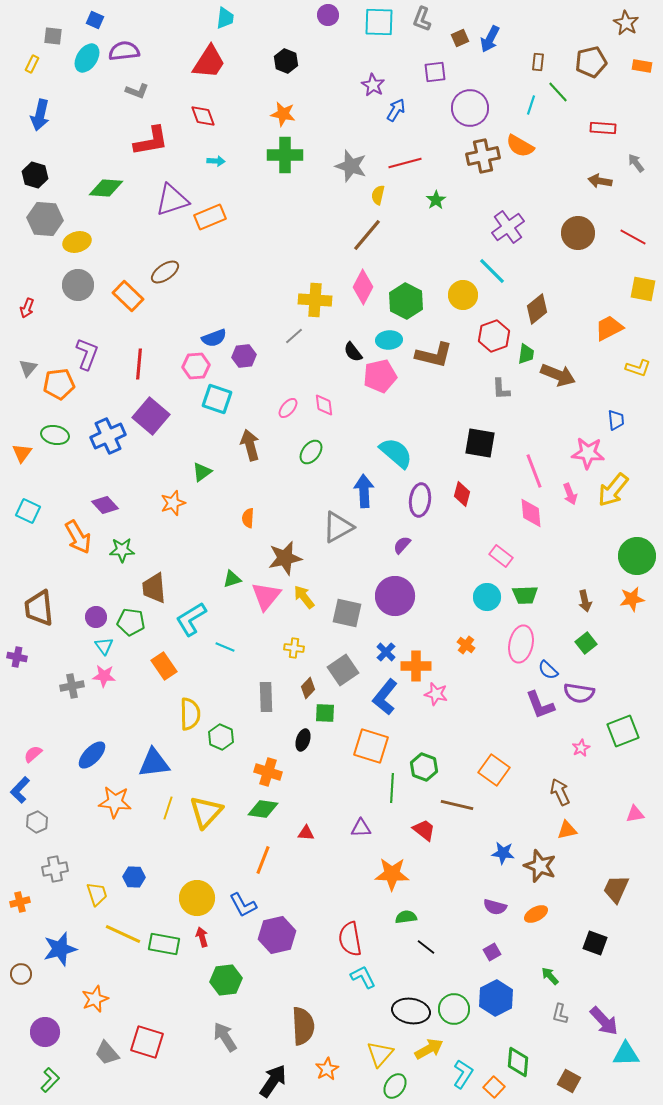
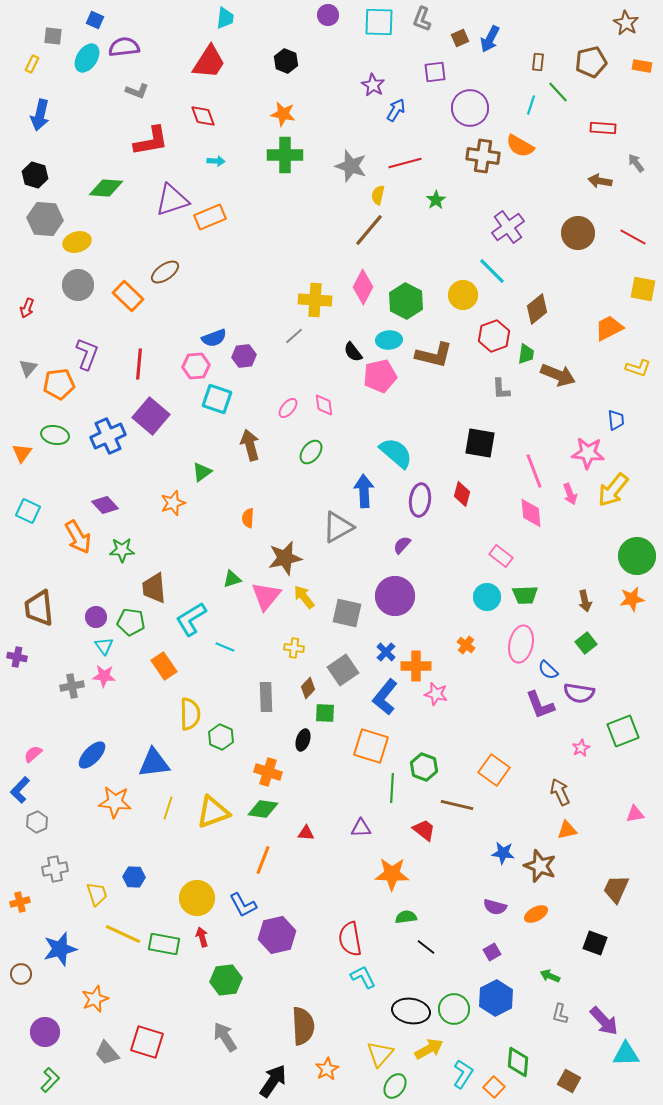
purple semicircle at (124, 51): moved 4 px up
brown cross at (483, 156): rotated 20 degrees clockwise
brown line at (367, 235): moved 2 px right, 5 px up
yellow triangle at (206, 812): moved 7 px right; rotated 27 degrees clockwise
green arrow at (550, 976): rotated 24 degrees counterclockwise
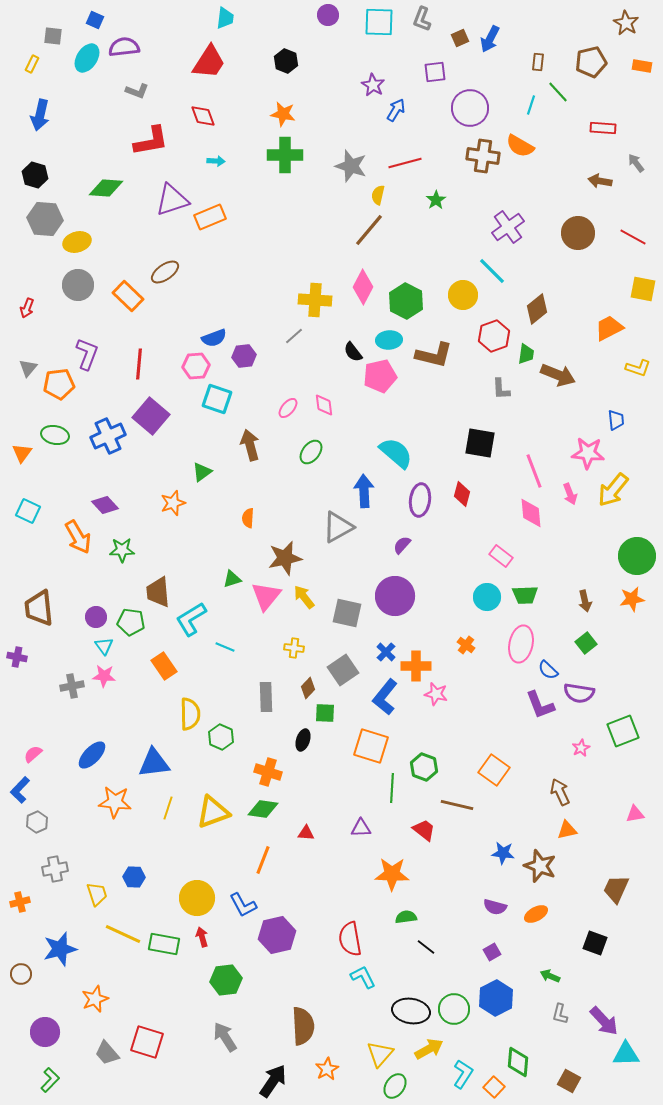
brown trapezoid at (154, 588): moved 4 px right, 4 px down
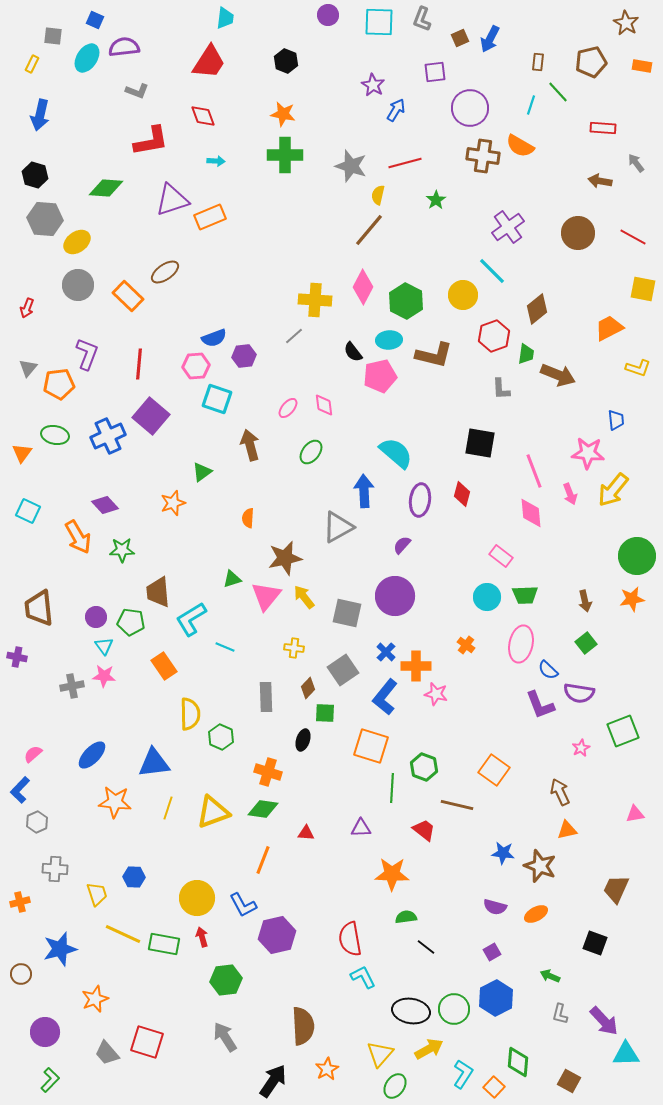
yellow ellipse at (77, 242): rotated 20 degrees counterclockwise
gray cross at (55, 869): rotated 15 degrees clockwise
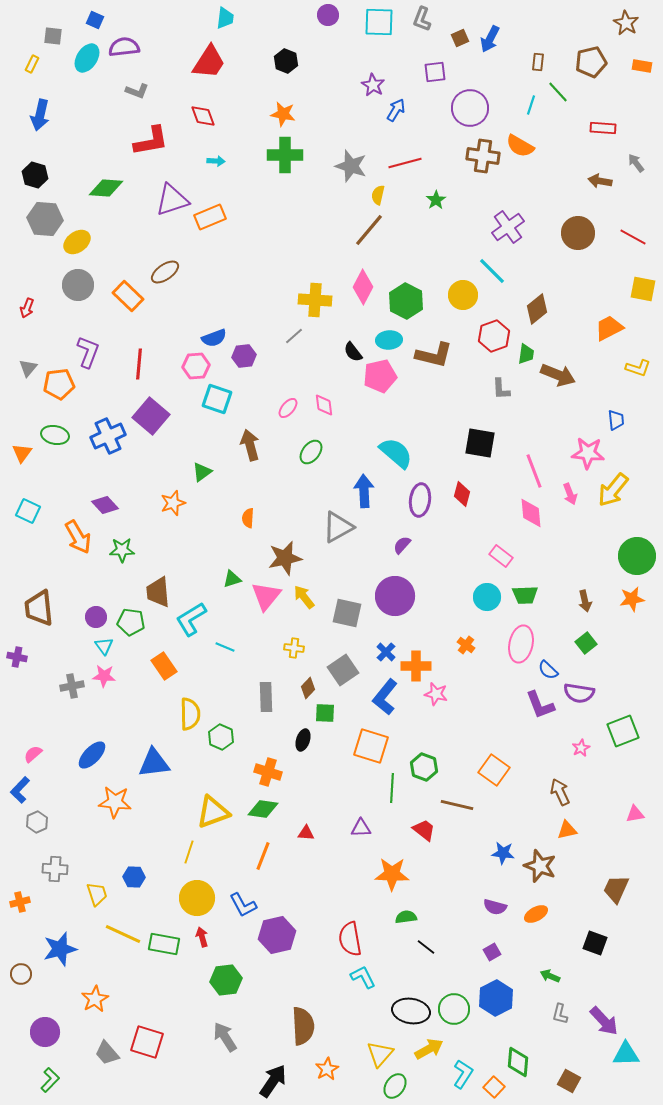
purple L-shape at (87, 354): moved 1 px right, 2 px up
yellow line at (168, 808): moved 21 px right, 44 px down
orange line at (263, 860): moved 4 px up
orange star at (95, 999): rotated 8 degrees counterclockwise
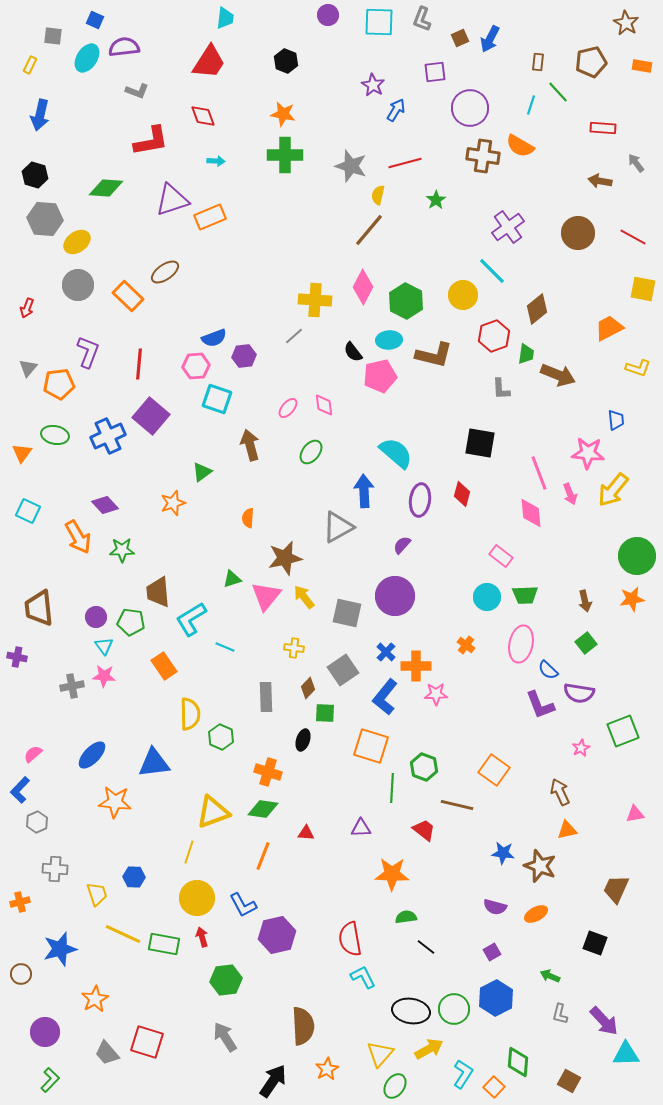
yellow rectangle at (32, 64): moved 2 px left, 1 px down
pink line at (534, 471): moved 5 px right, 2 px down
pink star at (436, 694): rotated 15 degrees counterclockwise
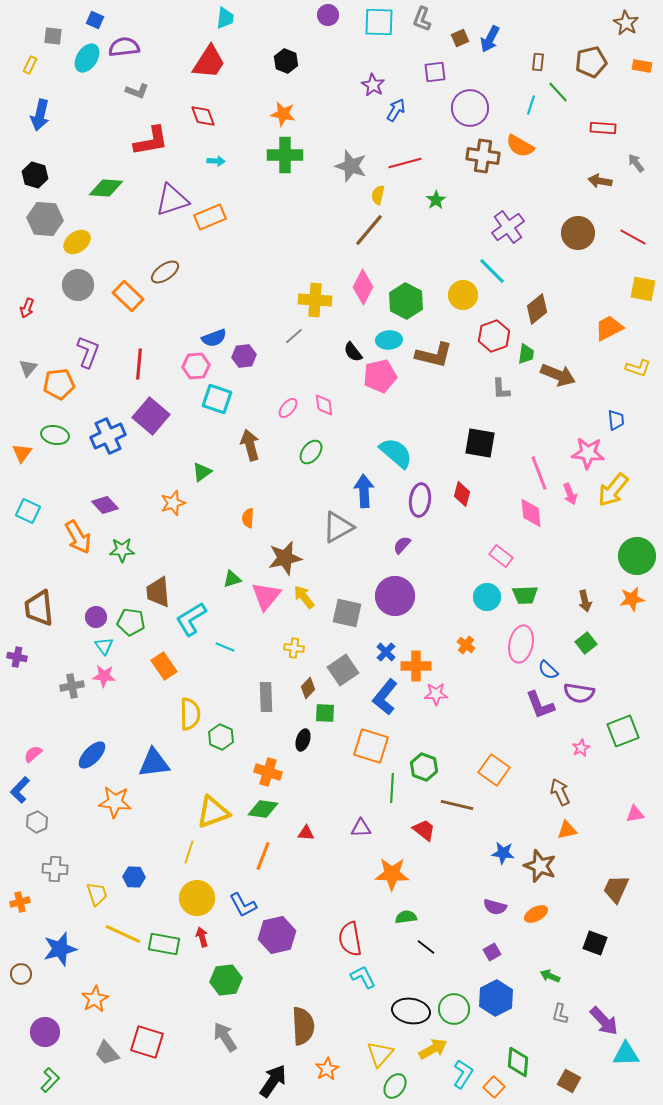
yellow arrow at (429, 1049): moved 4 px right
